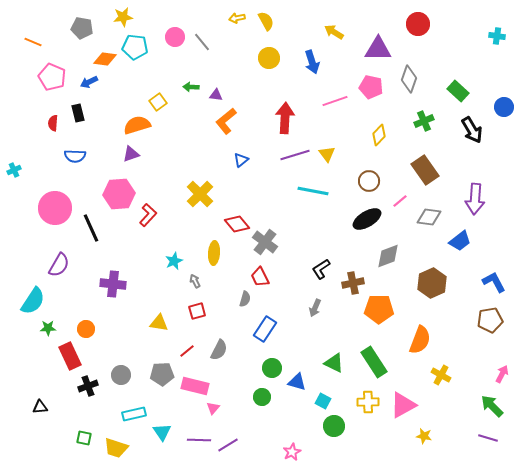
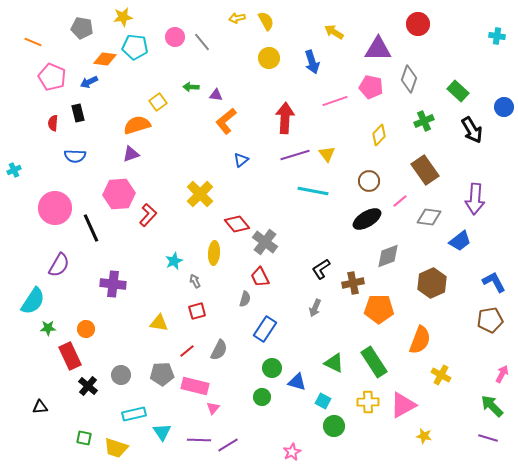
black cross at (88, 386): rotated 30 degrees counterclockwise
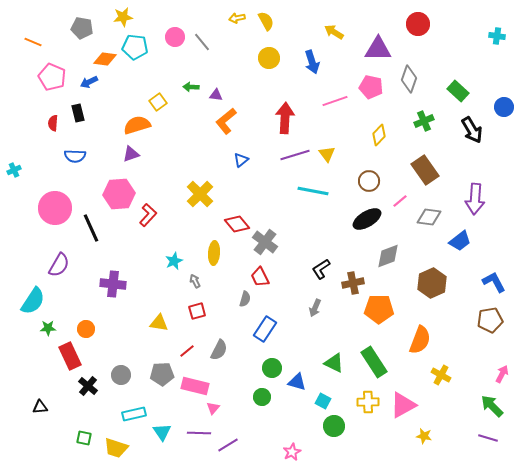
purple line at (199, 440): moved 7 px up
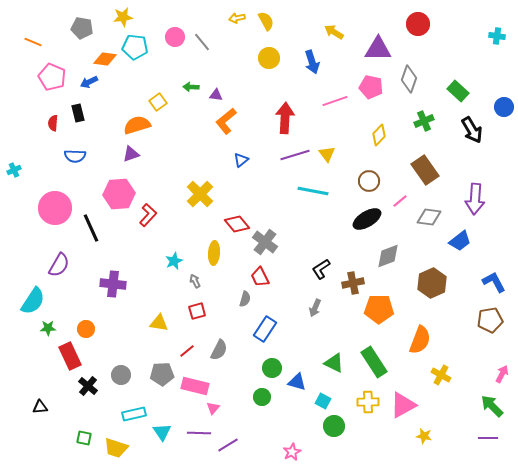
purple line at (488, 438): rotated 18 degrees counterclockwise
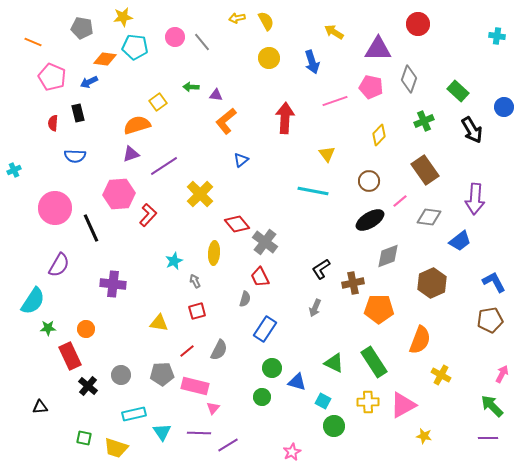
purple line at (295, 155): moved 131 px left, 11 px down; rotated 16 degrees counterclockwise
black ellipse at (367, 219): moved 3 px right, 1 px down
